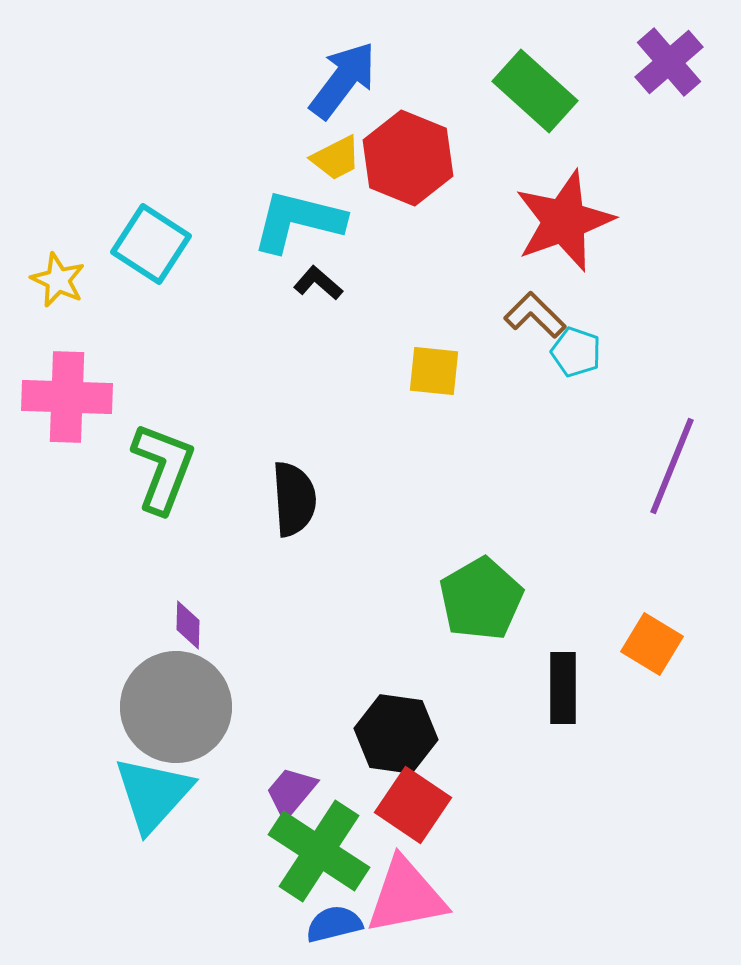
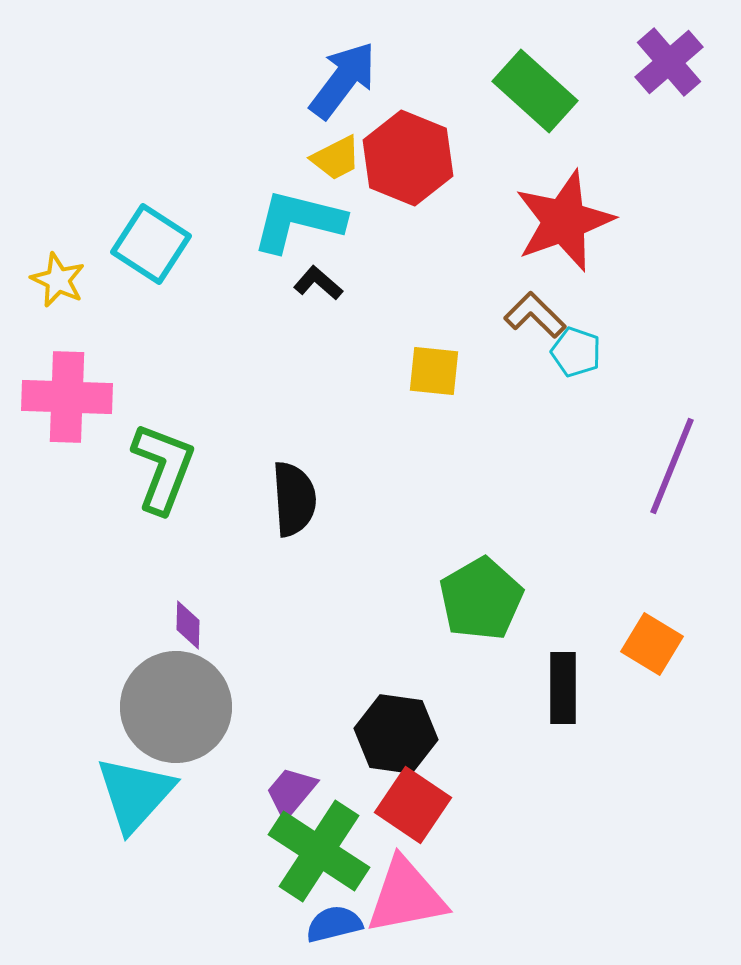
cyan triangle: moved 18 px left
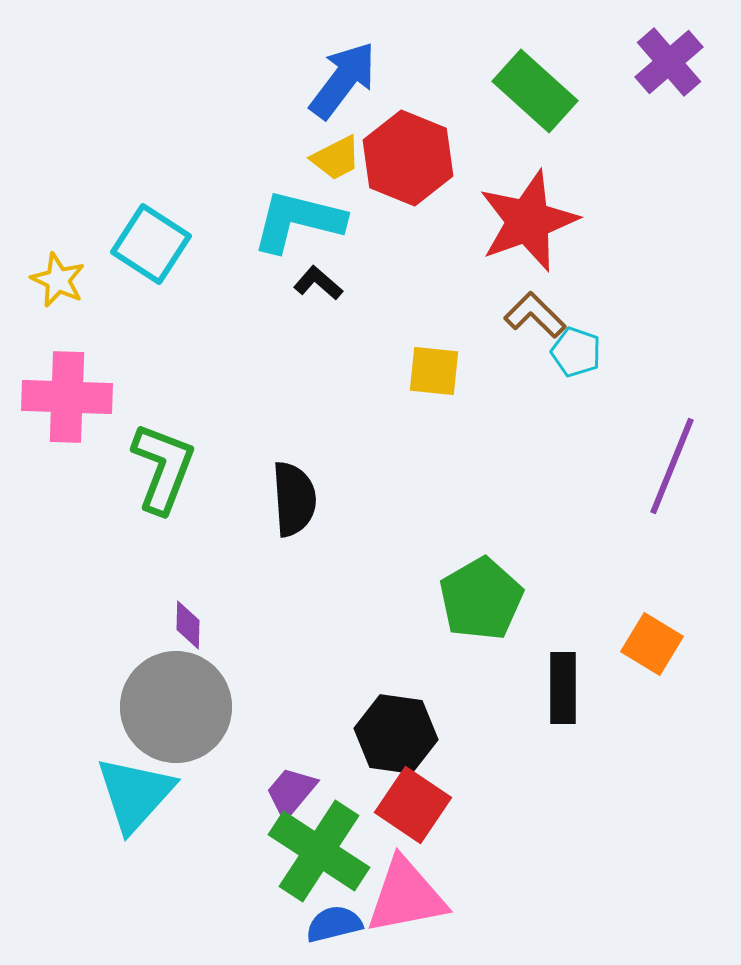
red star: moved 36 px left
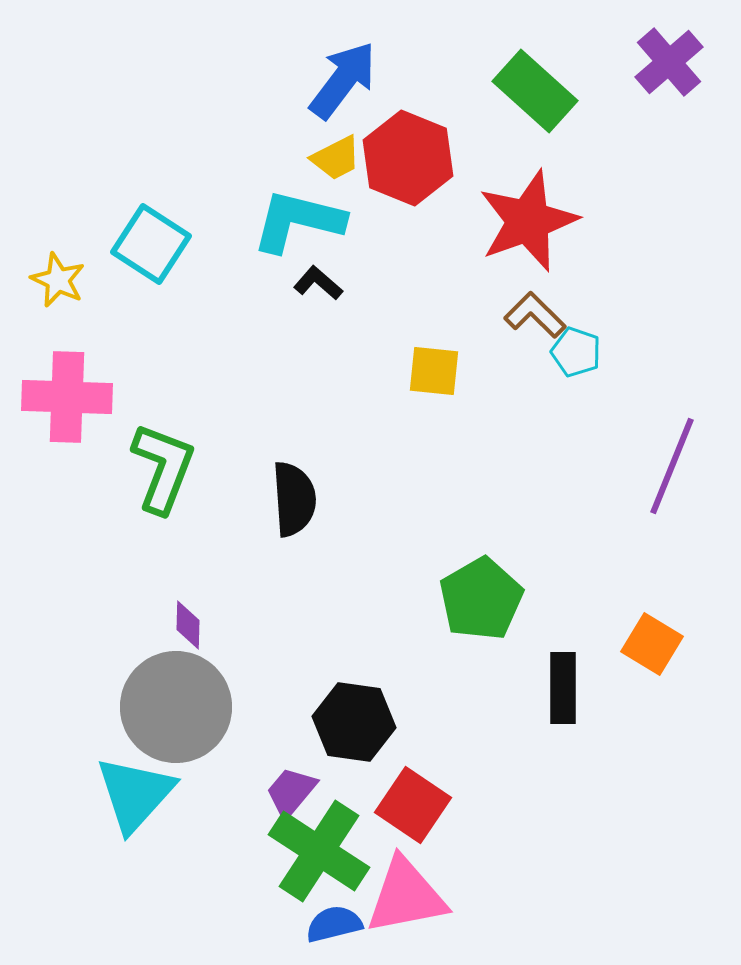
black hexagon: moved 42 px left, 12 px up
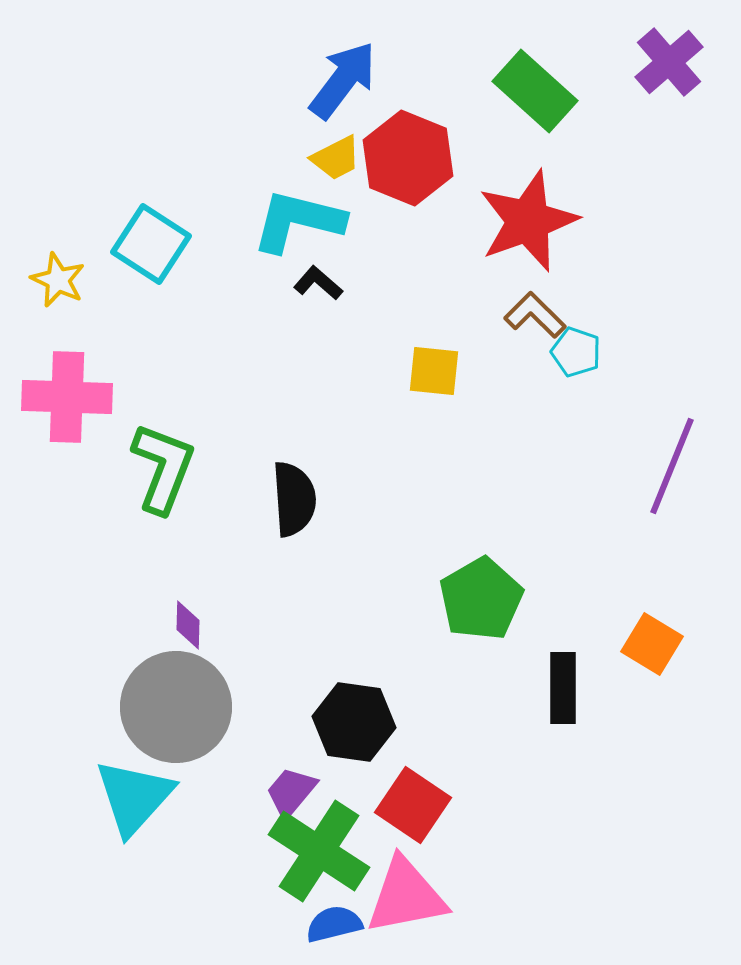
cyan triangle: moved 1 px left, 3 px down
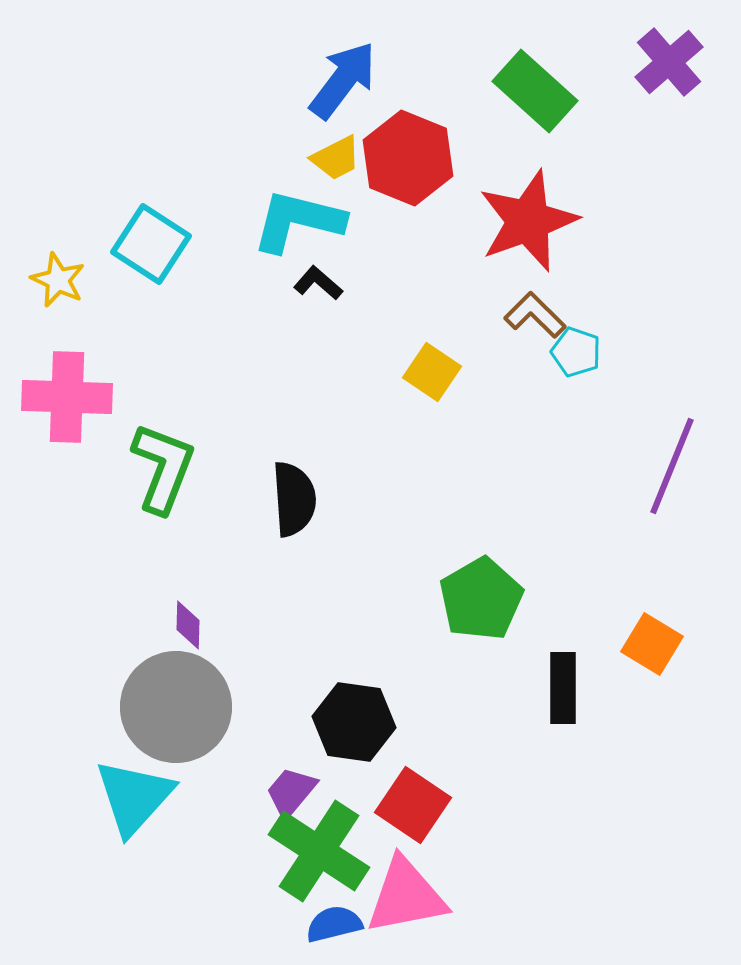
yellow square: moved 2 px left, 1 px down; rotated 28 degrees clockwise
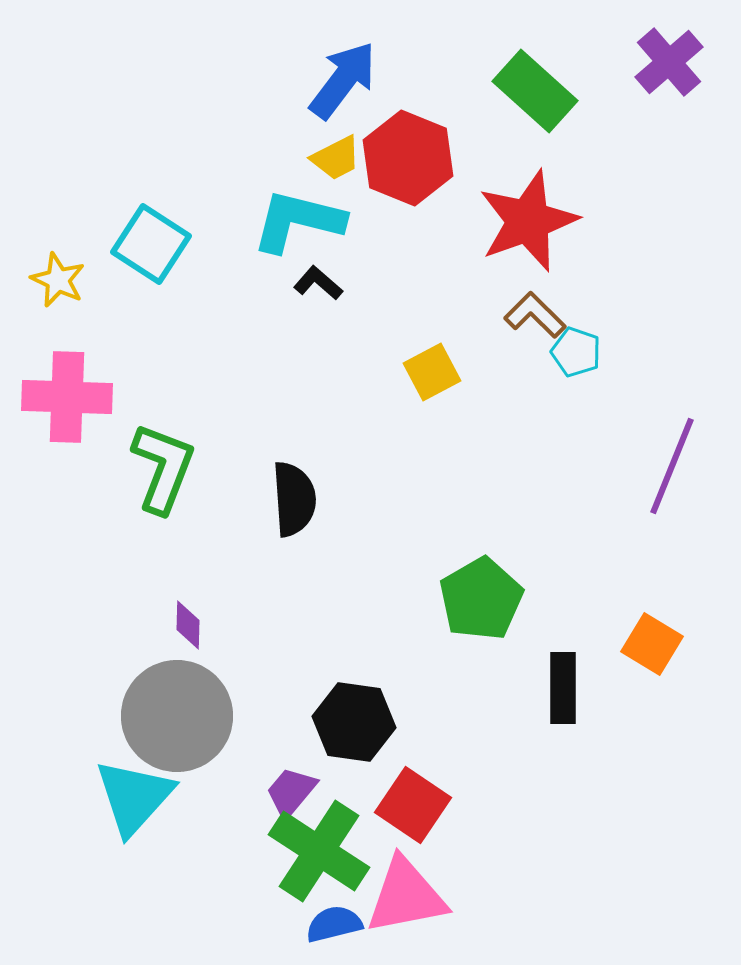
yellow square: rotated 28 degrees clockwise
gray circle: moved 1 px right, 9 px down
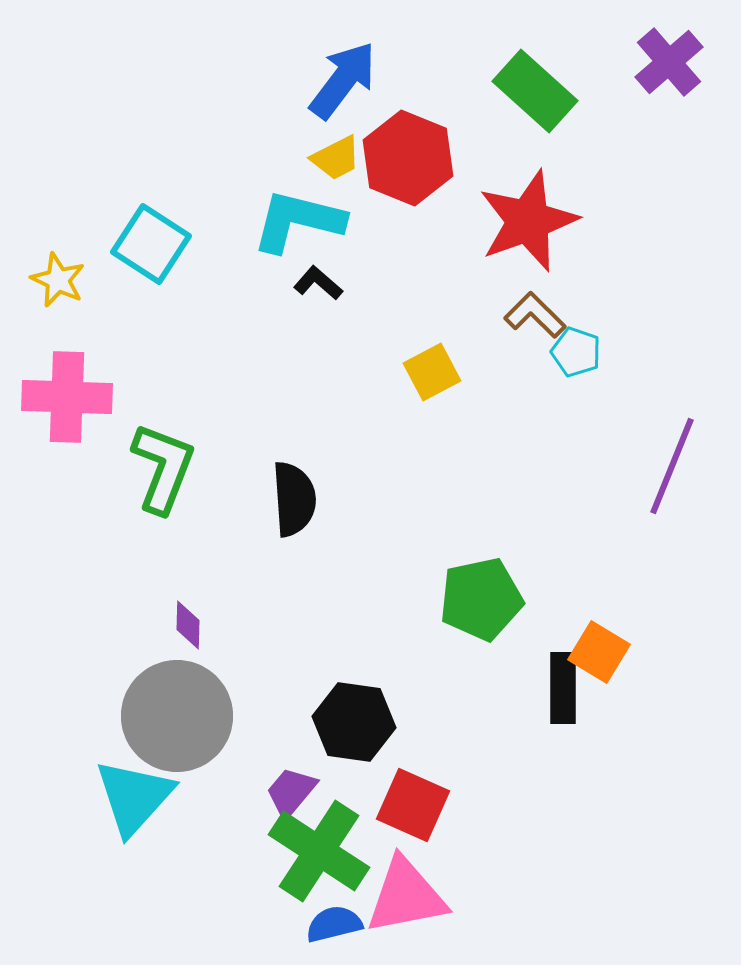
green pentagon: rotated 18 degrees clockwise
orange square: moved 53 px left, 8 px down
red square: rotated 10 degrees counterclockwise
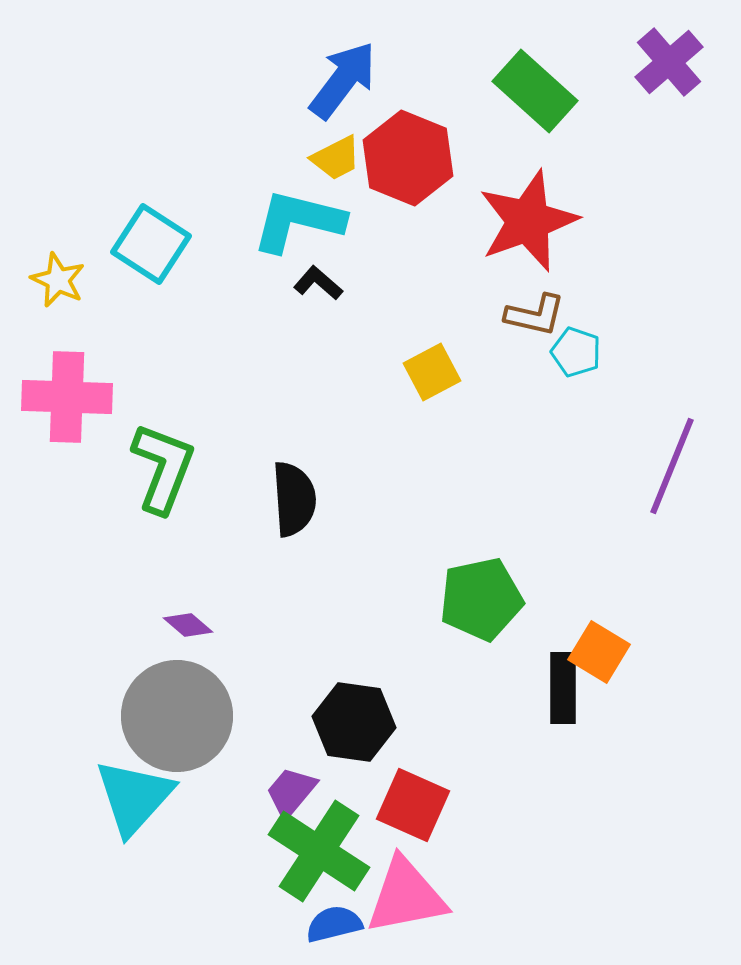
brown L-shape: rotated 148 degrees clockwise
purple diamond: rotated 51 degrees counterclockwise
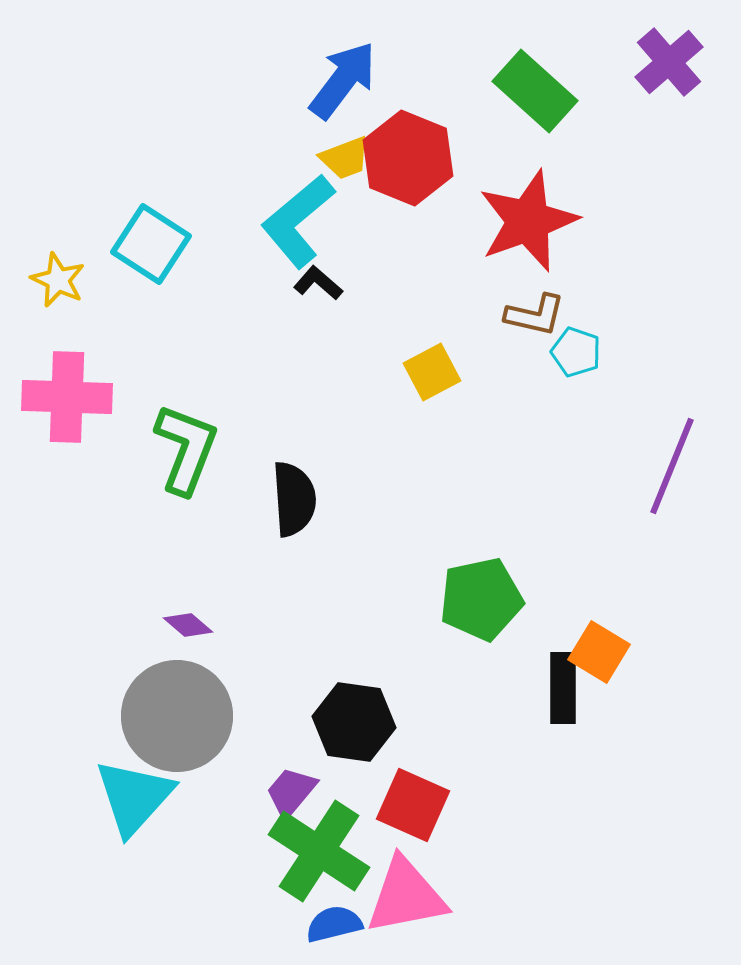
yellow trapezoid: moved 9 px right; rotated 6 degrees clockwise
cyan L-shape: rotated 54 degrees counterclockwise
green L-shape: moved 23 px right, 19 px up
